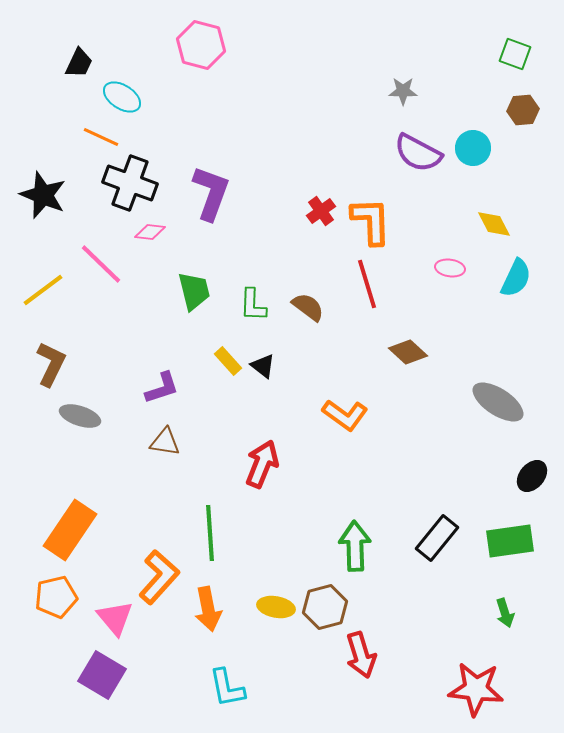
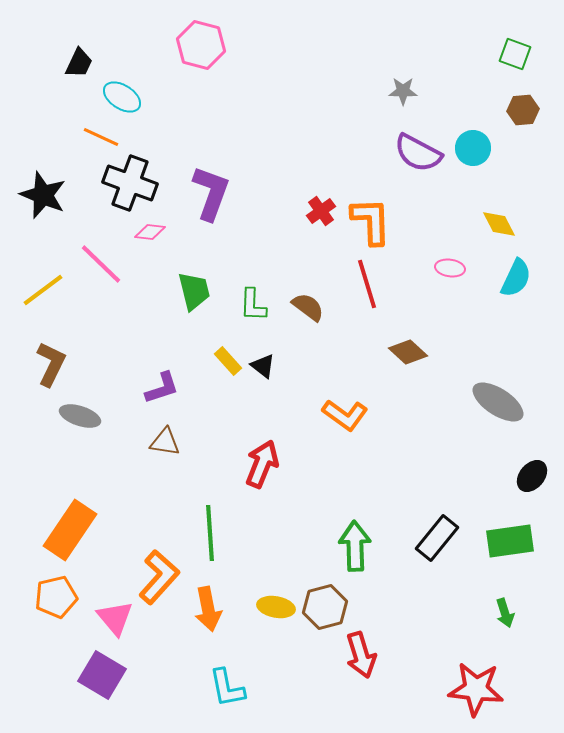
yellow diamond at (494, 224): moved 5 px right
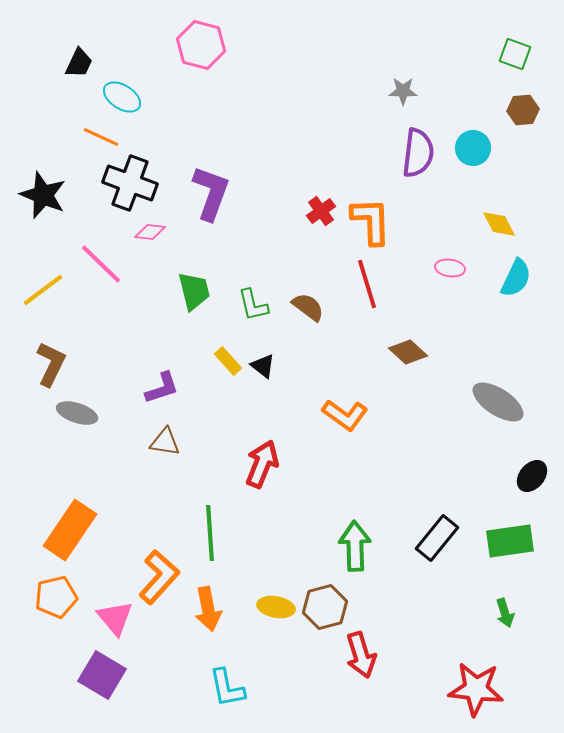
purple semicircle at (418, 153): rotated 111 degrees counterclockwise
green L-shape at (253, 305): rotated 15 degrees counterclockwise
gray ellipse at (80, 416): moved 3 px left, 3 px up
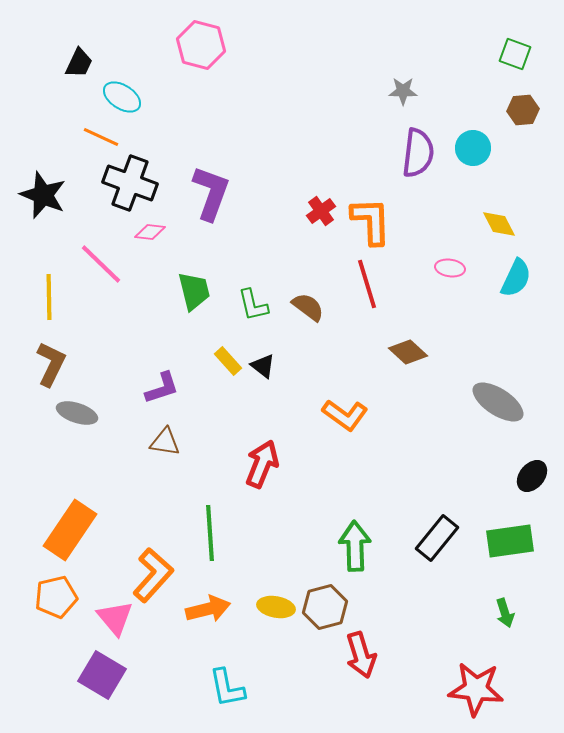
yellow line at (43, 290): moved 6 px right, 7 px down; rotated 54 degrees counterclockwise
orange L-shape at (159, 577): moved 6 px left, 2 px up
orange arrow at (208, 609): rotated 93 degrees counterclockwise
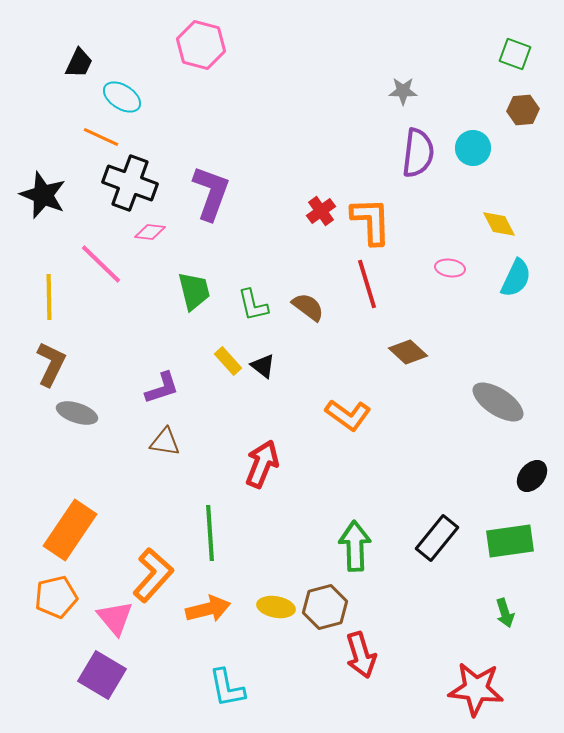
orange L-shape at (345, 415): moved 3 px right
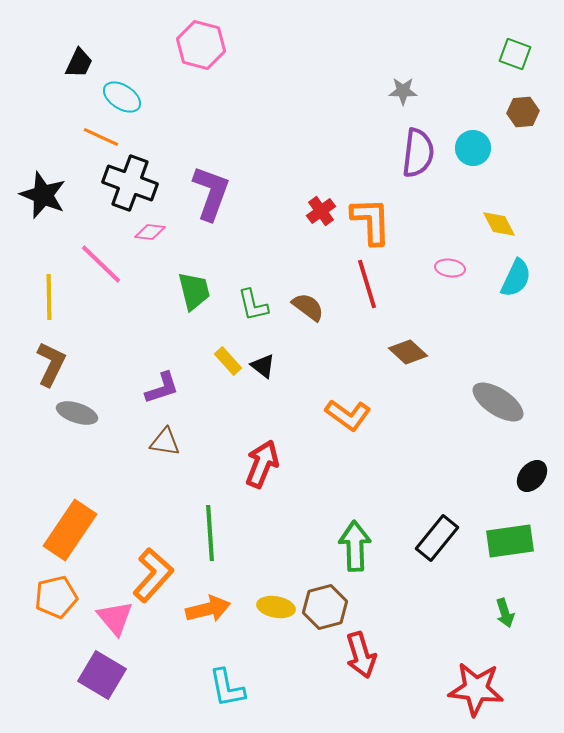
brown hexagon at (523, 110): moved 2 px down
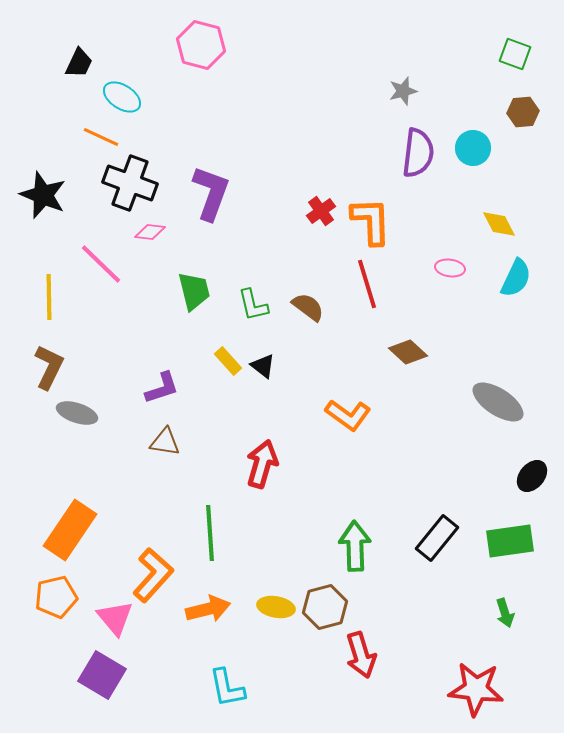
gray star at (403, 91): rotated 16 degrees counterclockwise
brown L-shape at (51, 364): moved 2 px left, 3 px down
red arrow at (262, 464): rotated 6 degrees counterclockwise
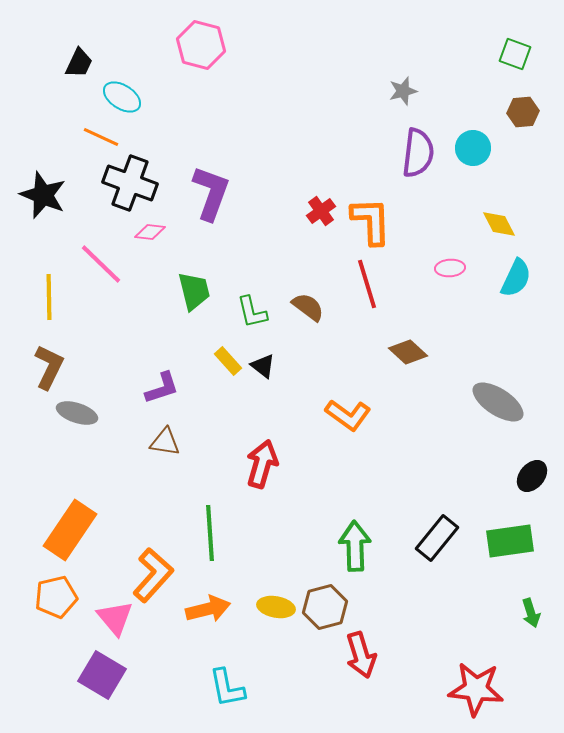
pink ellipse at (450, 268): rotated 12 degrees counterclockwise
green L-shape at (253, 305): moved 1 px left, 7 px down
green arrow at (505, 613): moved 26 px right
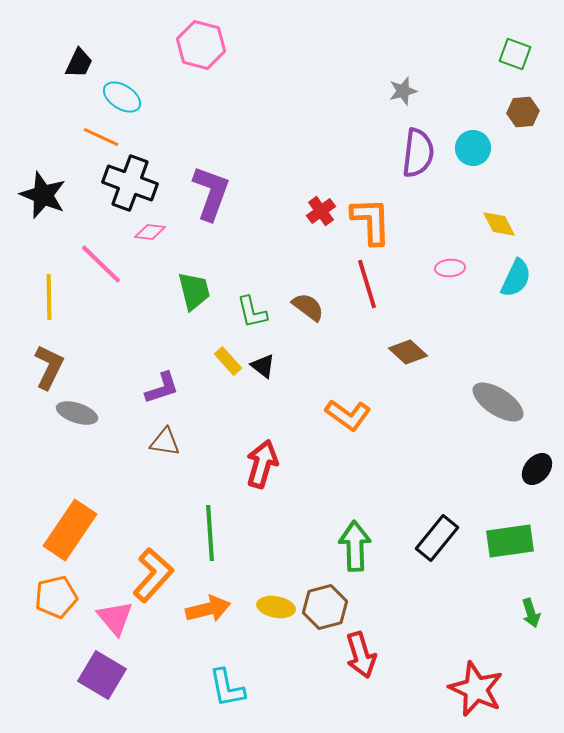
black ellipse at (532, 476): moved 5 px right, 7 px up
red star at (476, 689): rotated 18 degrees clockwise
